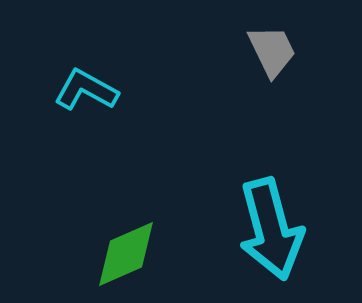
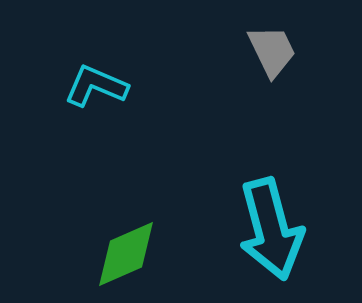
cyan L-shape: moved 10 px right, 4 px up; rotated 6 degrees counterclockwise
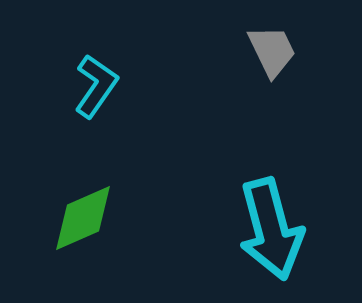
cyan L-shape: rotated 102 degrees clockwise
green diamond: moved 43 px left, 36 px up
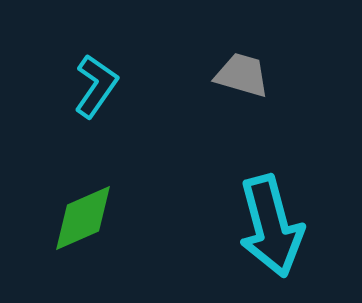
gray trapezoid: moved 30 px left, 24 px down; rotated 48 degrees counterclockwise
cyan arrow: moved 3 px up
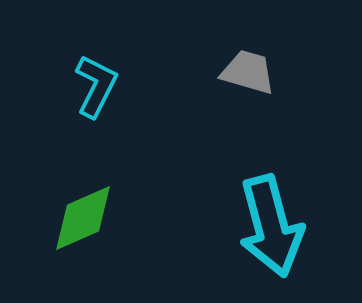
gray trapezoid: moved 6 px right, 3 px up
cyan L-shape: rotated 8 degrees counterclockwise
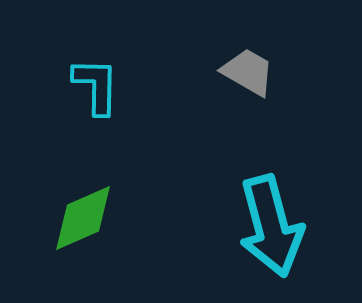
gray trapezoid: rotated 14 degrees clockwise
cyan L-shape: rotated 26 degrees counterclockwise
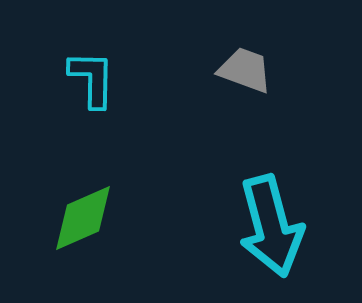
gray trapezoid: moved 3 px left, 2 px up; rotated 10 degrees counterclockwise
cyan L-shape: moved 4 px left, 7 px up
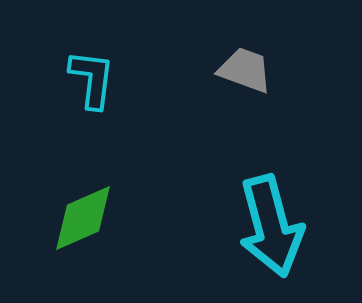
cyan L-shape: rotated 6 degrees clockwise
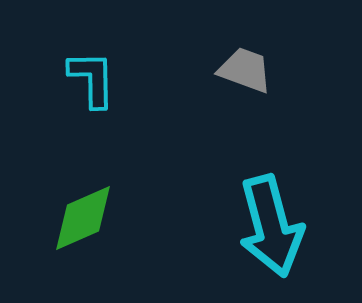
cyan L-shape: rotated 8 degrees counterclockwise
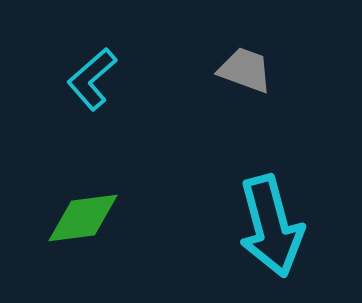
cyan L-shape: rotated 130 degrees counterclockwise
green diamond: rotated 16 degrees clockwise
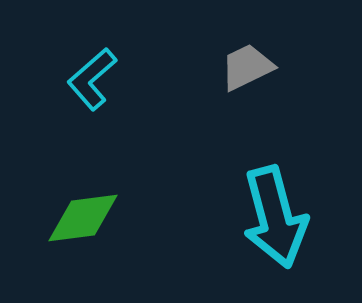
gray trapezoid: moved 2 px right, 3 px up; rotated 46 degrees counterclockwise
cyan arrow: moved 4 px right, 9 px up
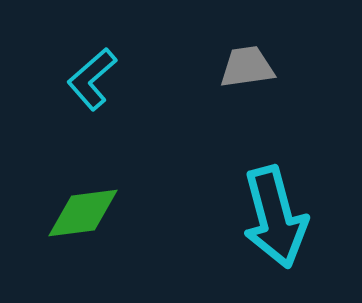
gray trapezoid: rotated 18 degrees clockwise
green diamond: moved 5 px up
